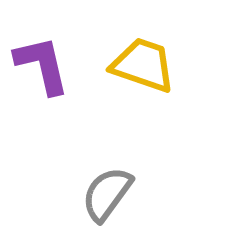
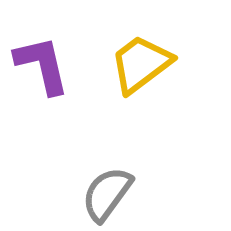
yellow trapezoid: moved 2 px left, 1 px up; rotated 56 degrees counterclockwise
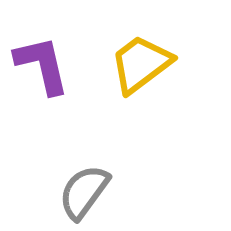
gray semicircle: moved 23 px left, 2 px up
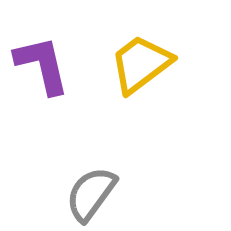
gray semicircle: moved 7 px right, 2 px down
